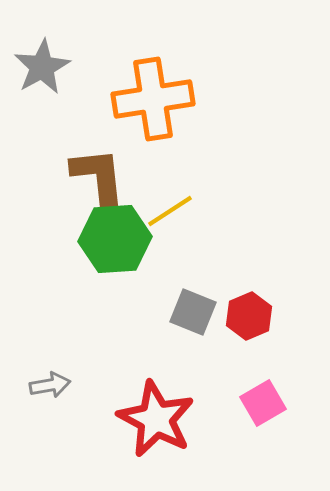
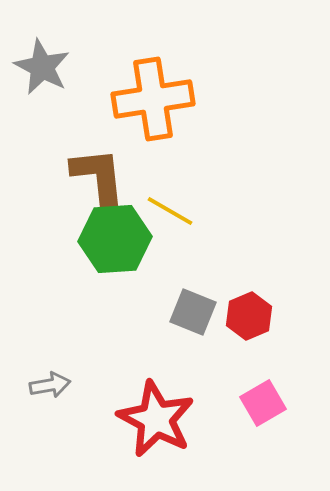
gray star: rotated 16 degrees counterclockwise
yellow line: rotated 63 degrees clockwise
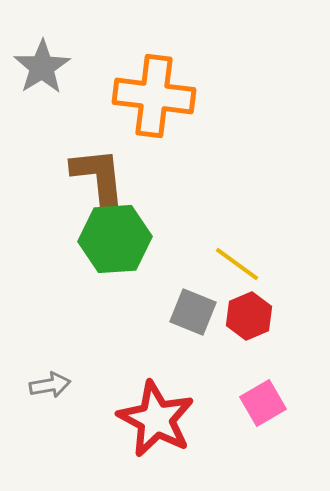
gray star: rotated 12 degrees clockwise
orange cross: moved 1 px right, 3 px up; rotated 16 degrees clockwise
yellow line: moved 67 px right, 53 px down; rotated 6 degrees clockwise
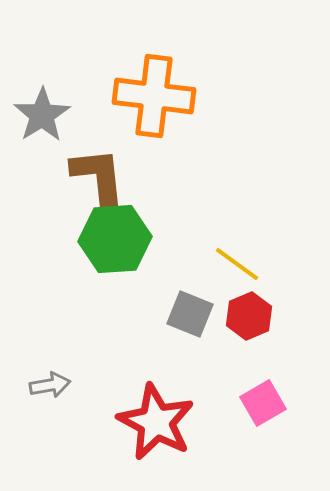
gray star: moved 48 px down
gray square: moved 3 px left, 2 px down
red star: moved 3 px down
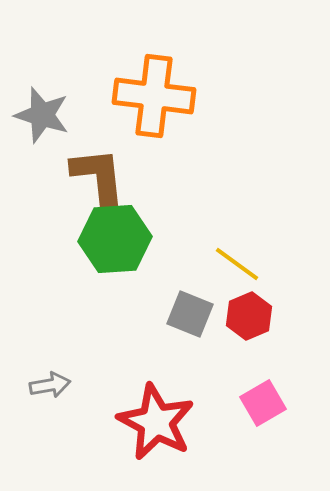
gray star: rotated 22 degrees counterclockwise
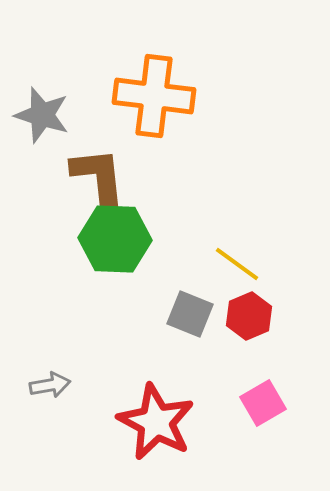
green hexagon: rotated 6 degrees clockwise
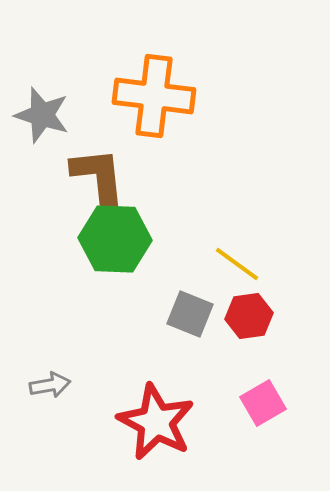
red hexagon: rotated 15 degrees clockwise
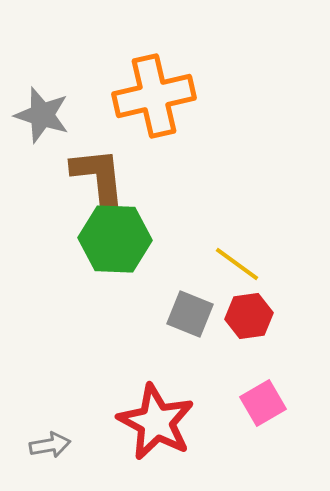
orange cross: rotated 20 degrees counterclockwise
gray arrow: moved 60 px down
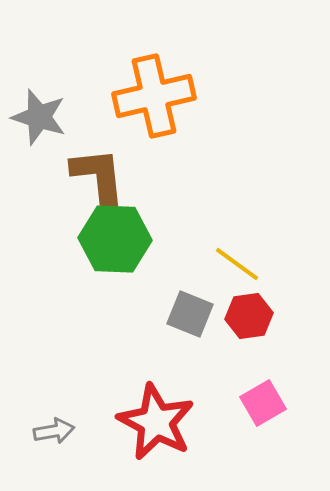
gray star: moved 3 px left, 2 px down
gray arrow: moved 4 px right, 14 px up
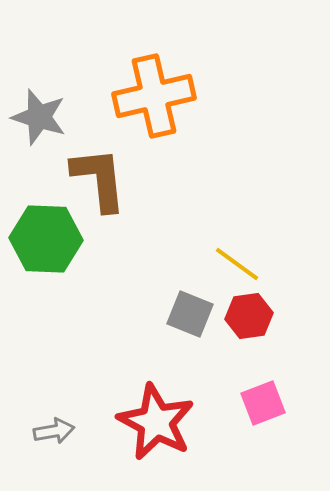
green hexagon: moved 69 px left
pink square: rotated 9 degrees clockwise
